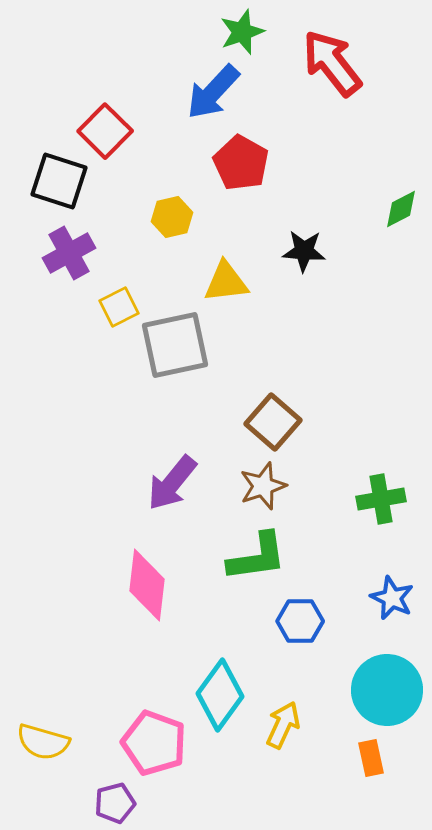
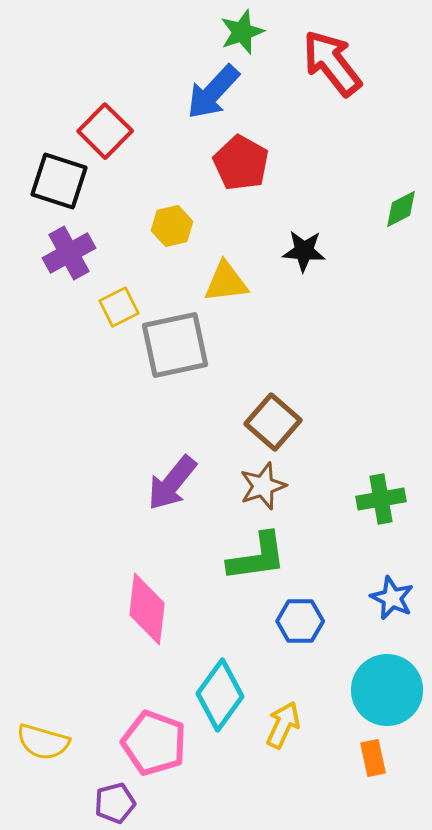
yellow hexagon: moved 9 px down
pink diamond: moved 24 px down
orange rectangle: moved 2 px right
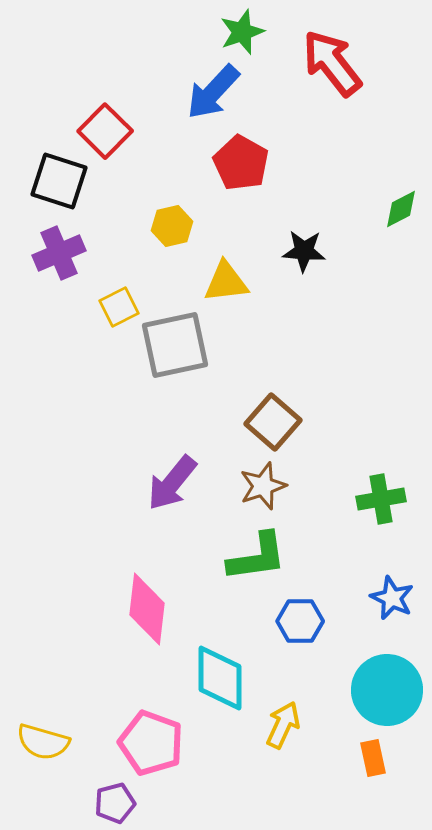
purple cross: moved 10 px left; rotated 6 degrees clockwise
cyan diamond: moved 17 px up; rotated 36 degrees counterclockwise
pink pentagon: moved 3 px left
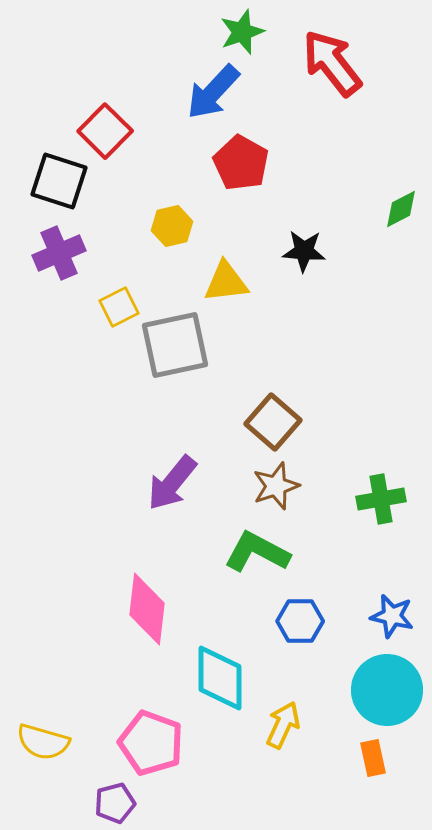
brown star: moved 13 px right
green L-shape: moved 5 px up; rotated 144 degrees counterclockwise
blue star: moved 18 px down; rotated 12 degrees counterclockwise
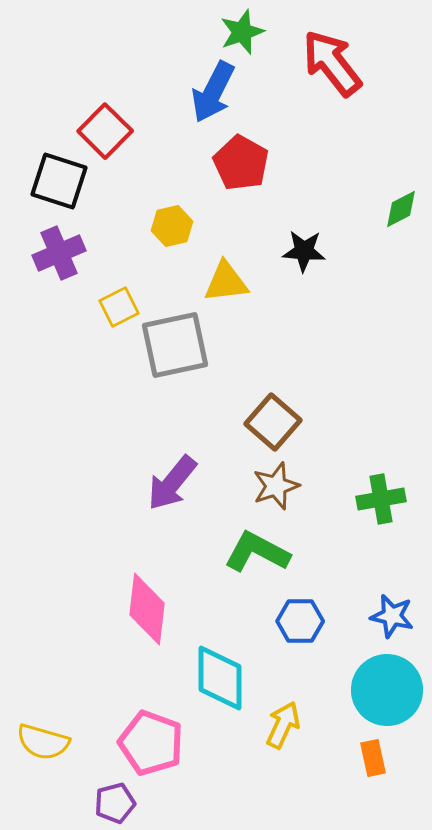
blue arrow: rotated 16 degrees counterclockwise
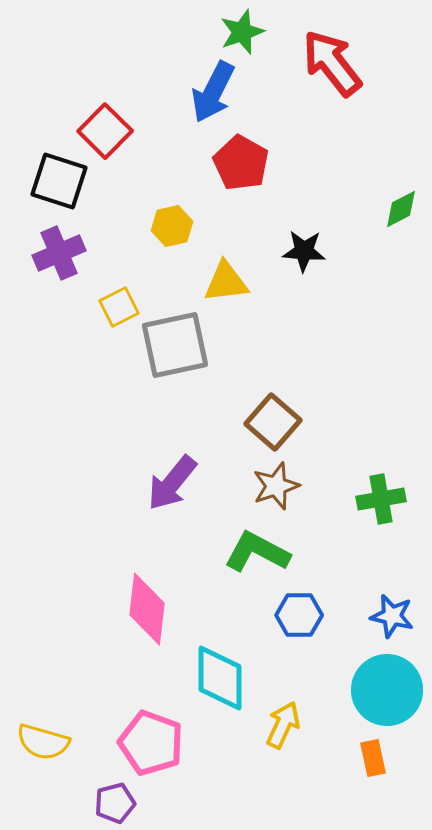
blue hexagon: moved 1 px left, 6 px up
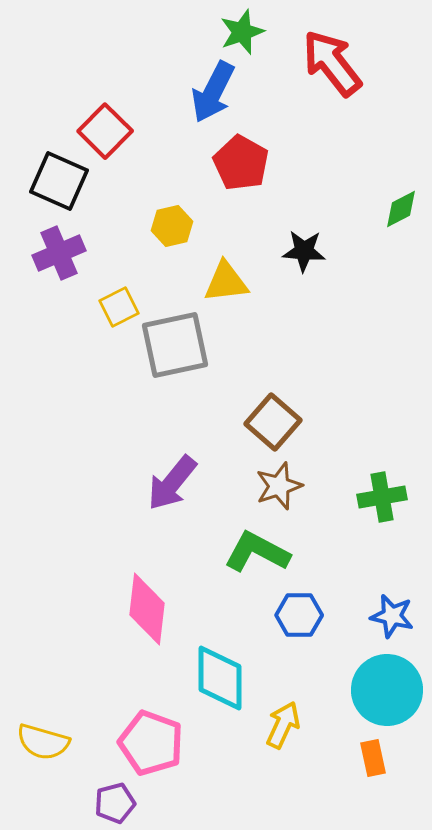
black square: rotated 6 degrees clockwise
brown star: moved 3 px right
green cross: moved 1 px right, 2 px up
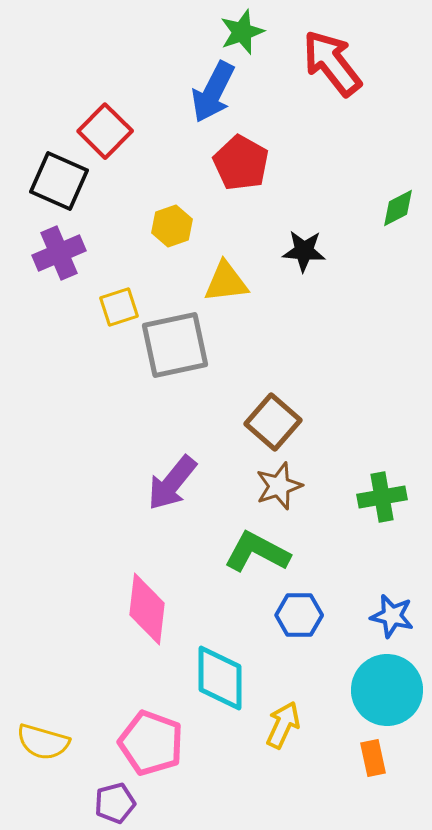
green diamond: moved 3 px left, 1 px up
yellow hexagon: rotated 6 degrees counterclockwise
yellow square: rotated 9 degrees clockwise
